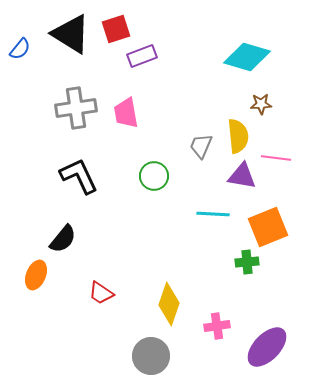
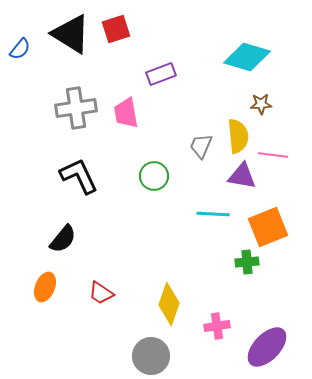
purple rectangle: moved 19 px right, 18 px down
pink line: moved 3 px left, 3 px up
orange ellipse: moved 9 px right, 12 px down
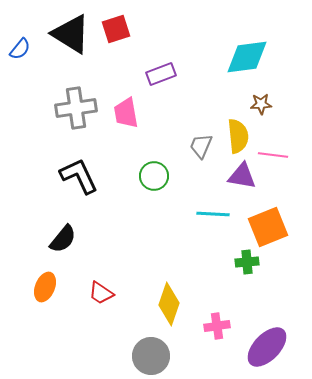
cyan diamond: rotated 24 degrees counterclockwise
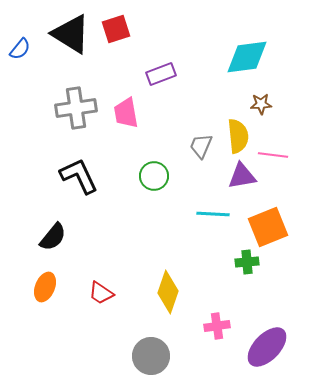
purple triangle: rotated 20 degrees counterclockwise
black semicircle: moved 10 px left, 2 px up
yellow diamond: moved 1 px left, 12 px up
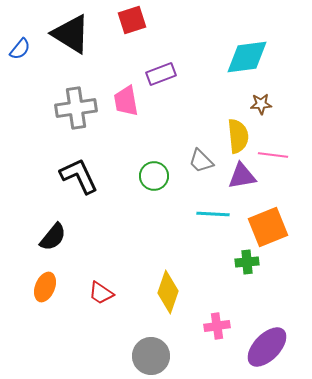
red square: moved 16 px right, 9 px up
pink trapezoid: moved 12 px up
gray trapezoid: moved 15 px down; rotated 68 degrees counterclockwise
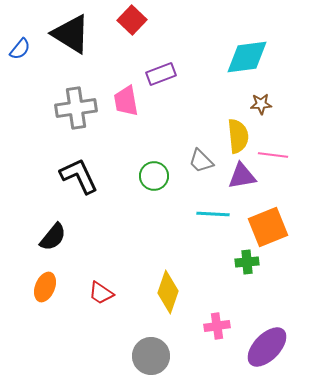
red square: rotated 28 degrees counterclockwise
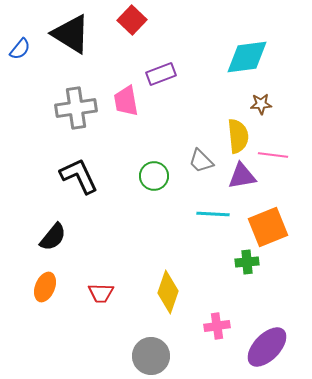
red trapezoid: rotated 32 degrees counterclockwise
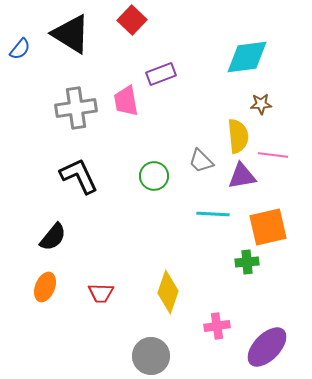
orange square: rotated 9 degrees clockwise
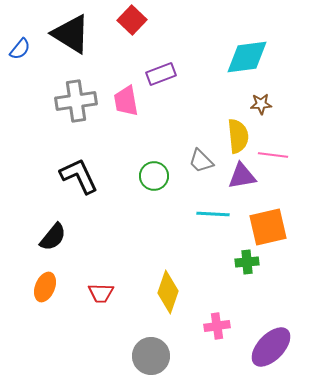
gray cross: moved 7 px up
purple ellipse: moved 4 px right
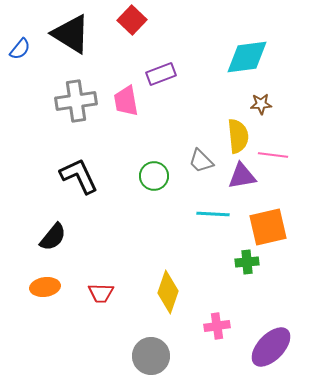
orange ellipse: rotated 60 degrees clockwise
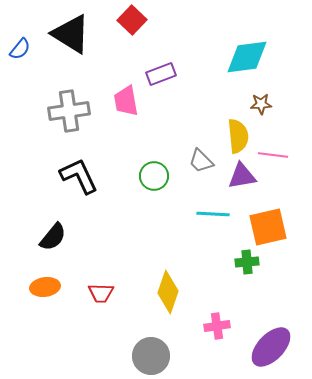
gray cross: moved 7 px left, 10 px down
